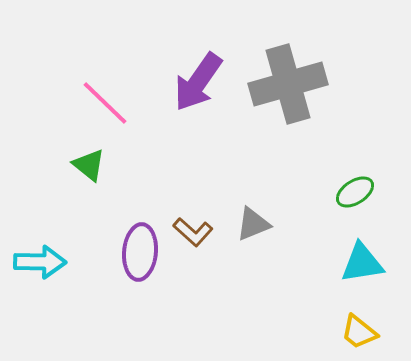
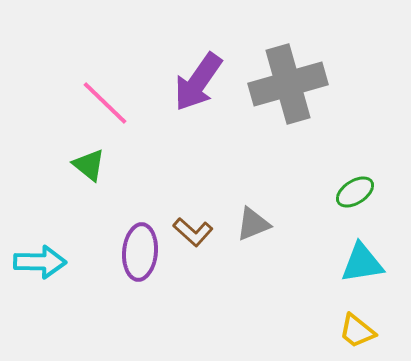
yellow trapezoid: moved 2 px left, 1 px up
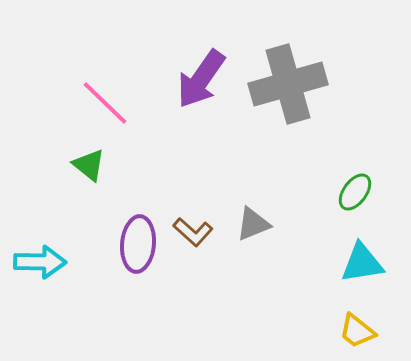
purple arrow: moved 3 px right, 3 px up
green ellipse: rotated 21 degrees counterclockwise
purple ellipse: moved 2 px left, 8 px up
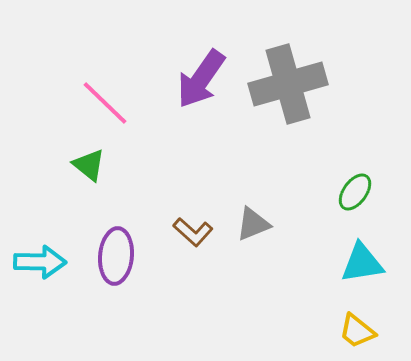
purple ellipse: moved 22 px left, 12 px down
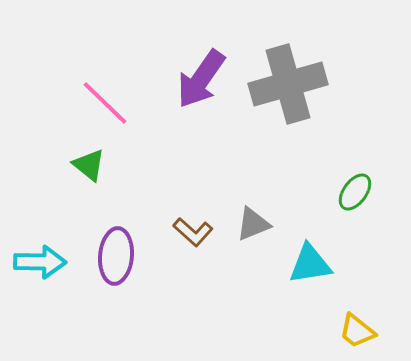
cyan triangle: moved 52 px left, 1 px down
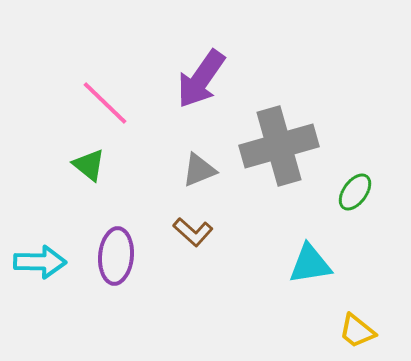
gray cross: moved 9 px left, 62 px down
gray triangle: moved 54 px left, 54 px up
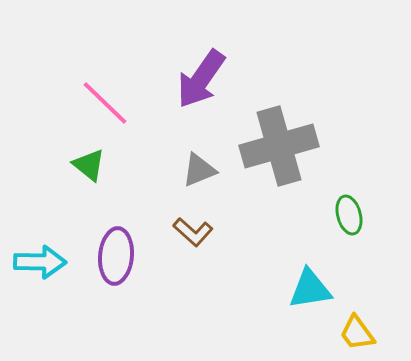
green ellipse: moved 6 px left, 23 px down; rotated 51 degrees counterclockwise
cyan triangle: moved 25 px down
yellow trapezoid: moved 2 px down; rotated 15 degrees clockwise
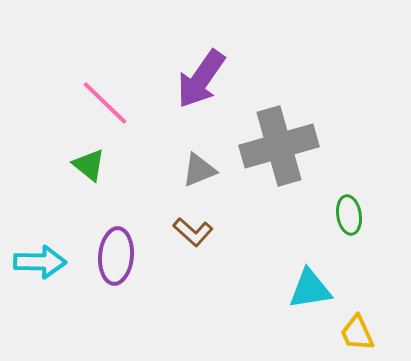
green ellipse: rotated 6 degrees clockwise
yellow trapezoid: rotated 12 degrees clockwise
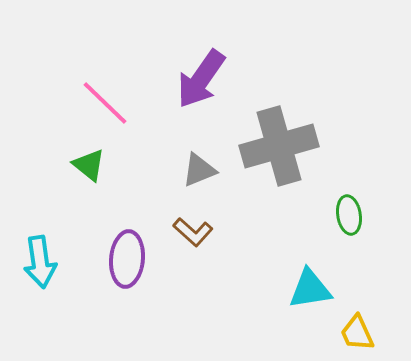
purple ellipse: moved 11 px right, 3 px down
cyan arrow: rotated 81 degrees clockwise
